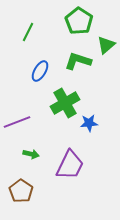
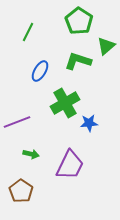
green triangle: moved 1 px down
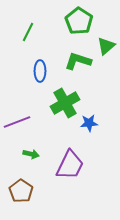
blue ellipse: rotated 30 degrees counterclockwise
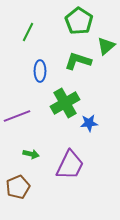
purple line: moved 6 px up
brown pentagon: moved 3 px left, 4 px up; rotated 15 degrees clockwise
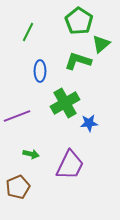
green triangle: moved 5 px left, 2 px up
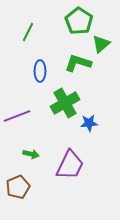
green L-shape: moved 2 px down
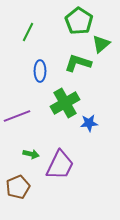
purple trapezoid: moved 10 px left
